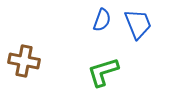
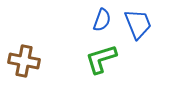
green L-shape: moved 2 px left, 13 px up
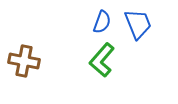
blue semicircle: moved 2 px down
green L-shape: moved 1 px right, 1 px down; rotated 32 degrees counterclockwise
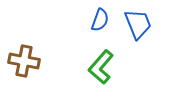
blue semicircle: moved 2 px left, 2 px up
green L-shape: moved 1 px left, 7 px down
